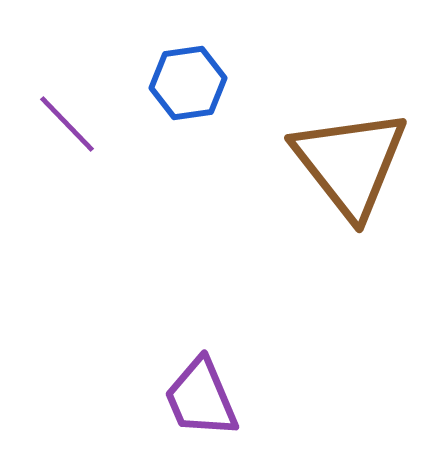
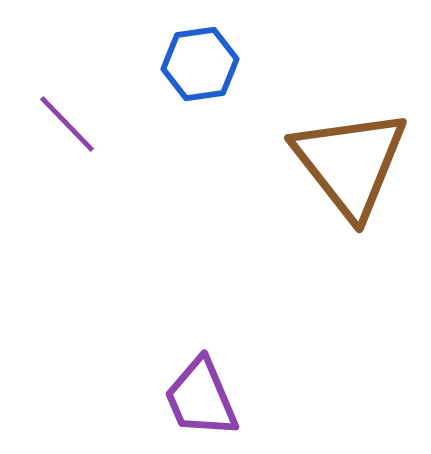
blue hexagon: moved 12 px right, 19 px up
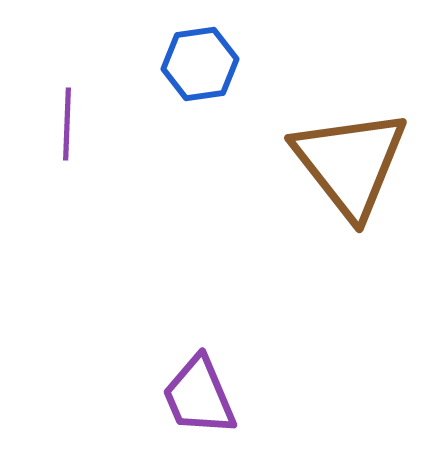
purple line: rotated 46 degrees clockwise
purple trapezoid: moved 2 px left, 2 px up
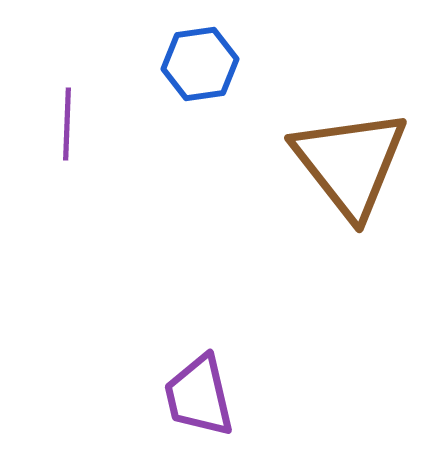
purple trapezoid: rotated 10 degrees clockwise
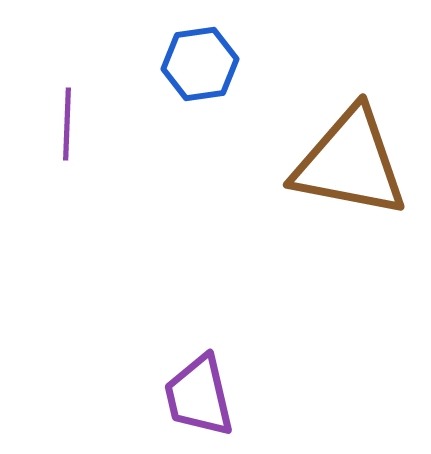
brown triangle: rotated 41 degrees counterclockwise
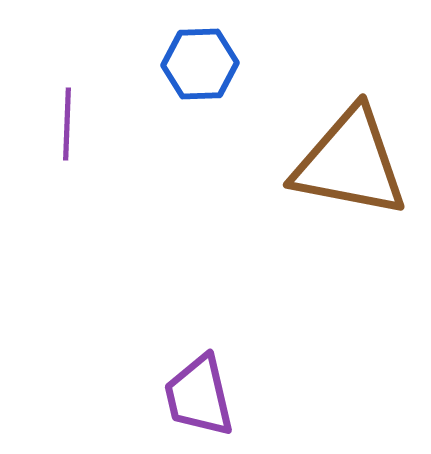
blue hexagon: rotated 6 degrees clockwise
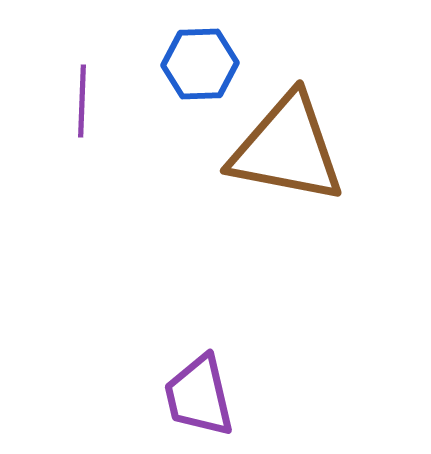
purple line: moved 15 px right, 23 px up
brown triangle: moved 63 px left, 14 px up
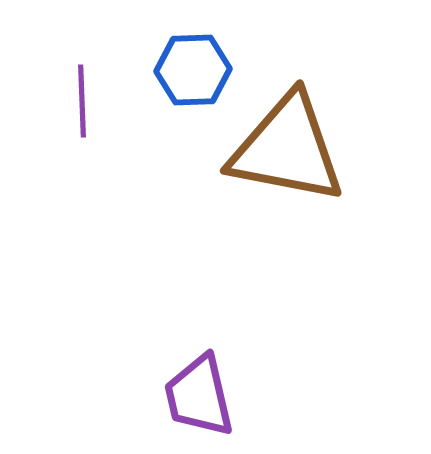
blue hexagon: moved 7 px left, 6 px down
purple line: rotated 4 degrees counterclockwise
